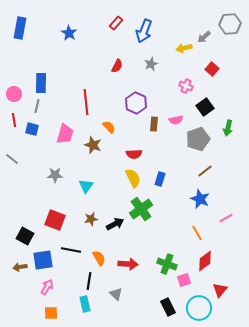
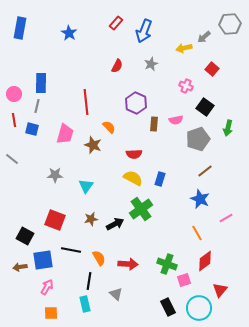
black square at (205, 107): rotated 18 degrees counterclockwise
yellow semicircle at (133, 178): rotated 36 degrees counterclockwise
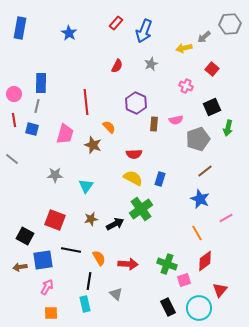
black square at (205, 107): moved 7 px right; rotated 30 degrees clockwise
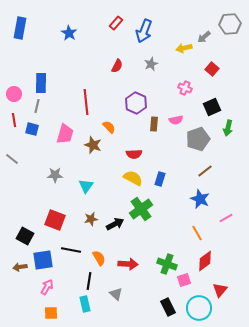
pink cross at (186, 86): moved 1 px left, 2 px down
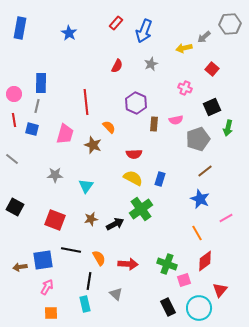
black square at (25, 236): moved 10 px left, 29 px up
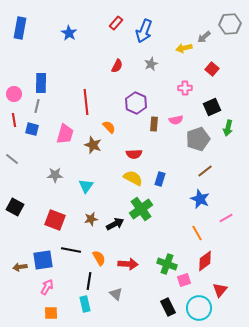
pink cross at (185, 88): rotated 24 degrees counterclockwise
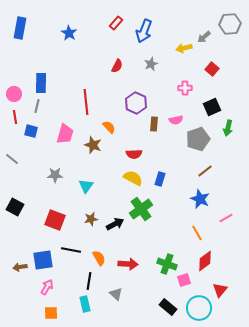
red line at (14, 120): moved 1 px right, 3 px up
blue square at (32, 129): moved 1 px left, 2 px down
black rectangle at (168, 307): rotated 24 degrees counterclockwise
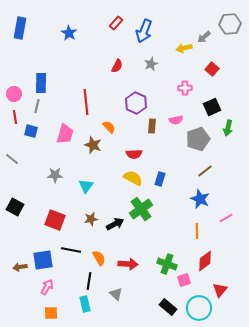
brown rectangle at (154, 124): moved 2 px left, 2 px down
orange line at (197, 233): moved 2 px up; rotated 28 degrees clockwise
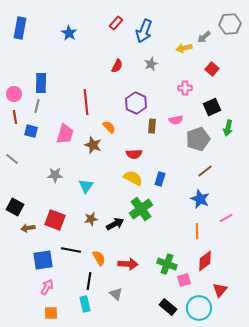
brown arrow at (20, 267): moved 8 px right, 39 px up
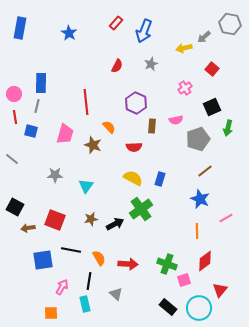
gray hexagon at (230, 24): rotated 15 degrees clockwise
pink cross at (185, 88): rotated 32 degrees counterclockwise
red semicircle at (134, 154): moved 7 px up
pink arrow at (47, 287): moved 15 px right
